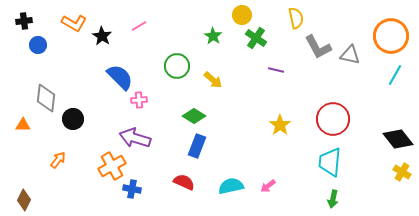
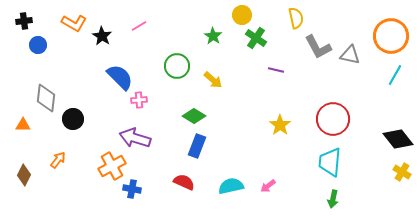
brown diamond: moved 25 px up
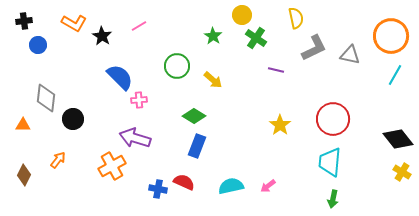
gray L-shape: moved 4 px left, 1 px down; rotated 88 degrees counterclockwise
blue cross: moved 26 px right
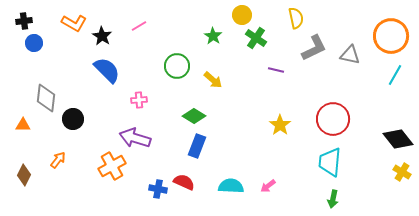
blue circle: moved 4 px left, 2 px up
blue semicircle: moved 13 px left, 7 px up
cyan semicircle: rotated 15 degrees clockwise
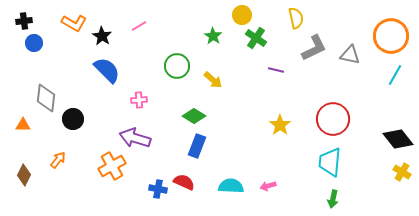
pink arrow: rotated 21 degrees clockwise
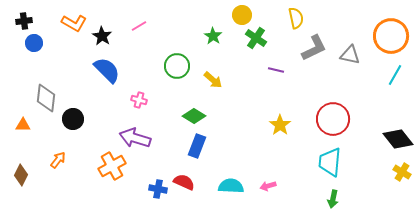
pink cross: rotated 21 degrees clockwise
brown diamond: moved 3 px left
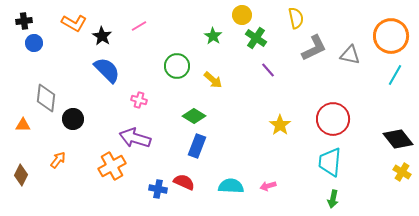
purple line: moved 8 px left; rotated 35 degrees clockwise
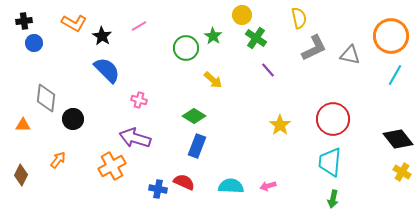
yellow semicircle: moved 3 px right
green circle: moved 9 px right, 18 px up
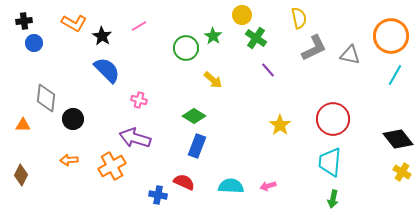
orange arrow: moved 11 px right; rotated 132 degrees counterclockwise
blue cross: moved 6 px down
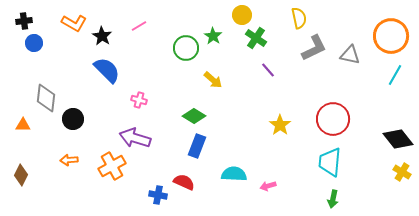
cyan semicircle: moved 3 px right, 12 px up
